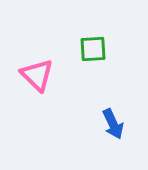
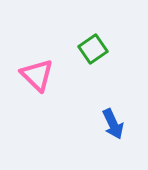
green square: rotated 32 degrees counterclockwise
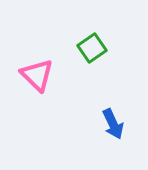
green square: moved 1 px left, 1 px up
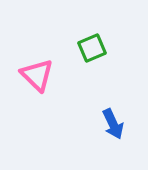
green square: rotated 12 degrees clockwise
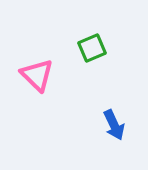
blue arrow: moved 1 px right, 1 px down
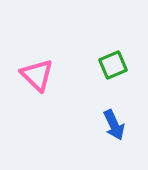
green square: moved 21 px right, 17 px down
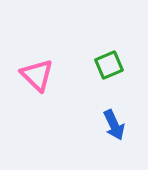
green square: moved 4 px left
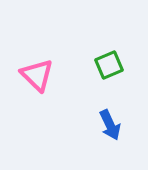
blue arrow: moved 4 px left
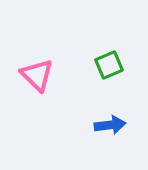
blue arrow: rotated 72 degrees counterclockwise
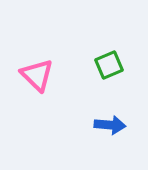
blue arrow: rotated 12 degrees clockwise
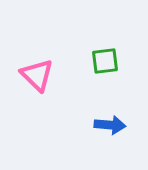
green square: moved 4 px left, 4 px up; rotated 16 degrees clockwise
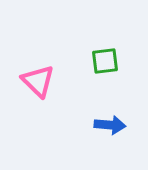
pink triangle: moved 1 px right, 6 px down
